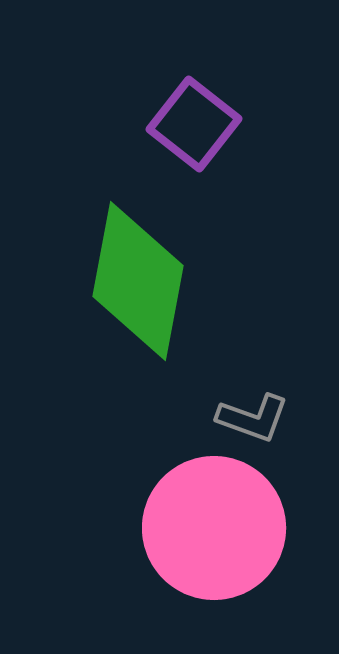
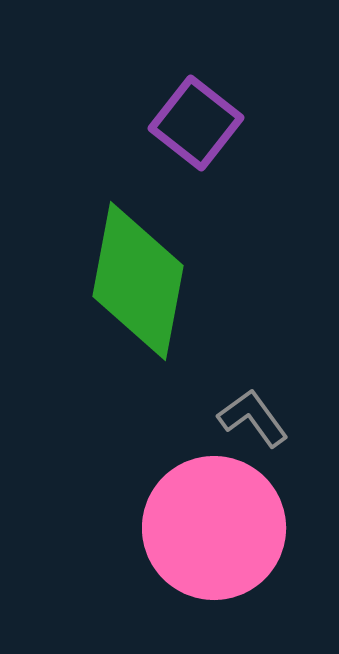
purple square: moved 2 px right, 1 px up
gray L-shape: rotated 146 degrees counterclockwise
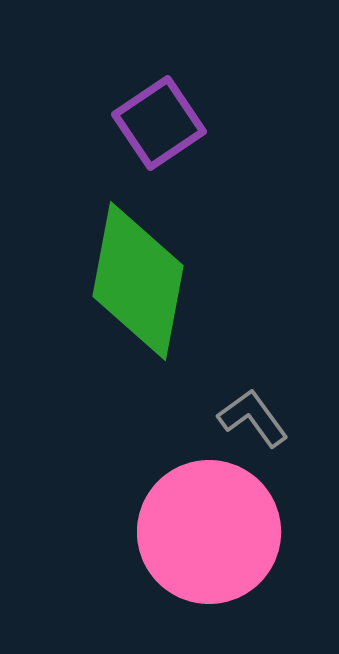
purple square: moved 37 px left; rotated 18 degrees clockwise
pink circle: moved 5 px left, 4 px down
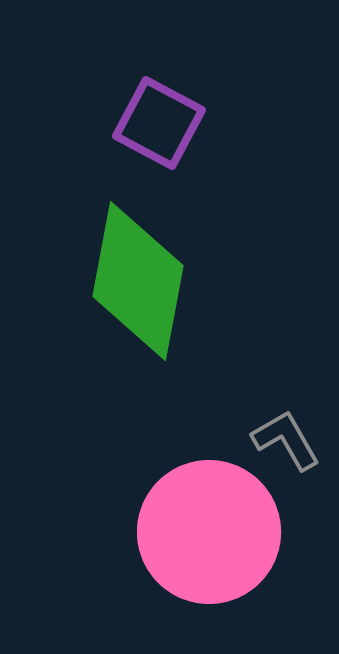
purple square: rotated 28 degrees counterclockwise
gray L-shape: moved 33 px right, 22 px down; rotated 6 degrees clockwise
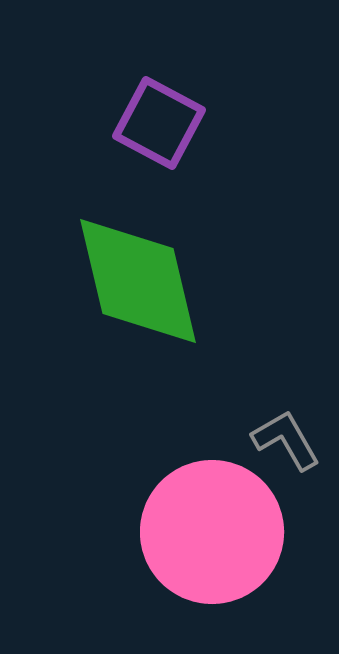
green diamond: rotated 24 degrees counterclockwise
pink circle: moved 3 px right
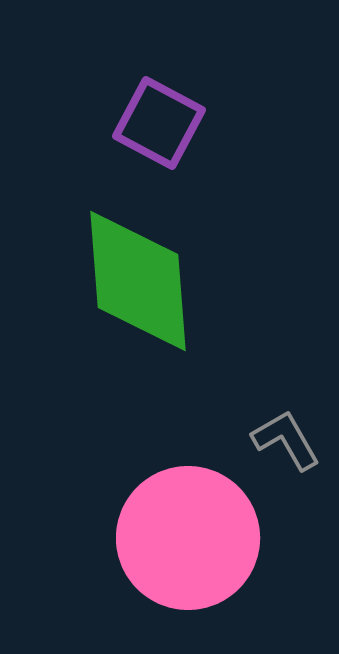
green diamond: rotated 9 degrees clockwise
pink circle: moved 24 px left, 6 px down
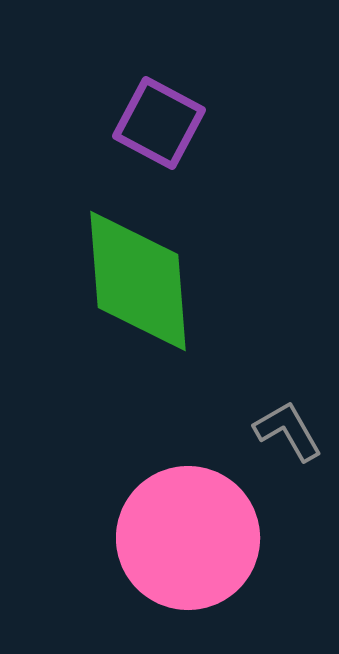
gray L-shape: moved 2 px right, 9 px up
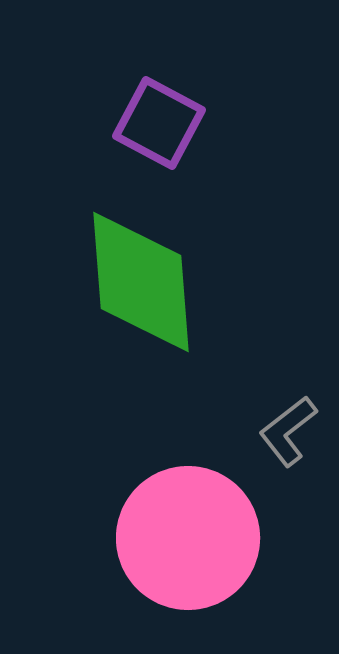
green diamond: moved 3 px right, 1 px down
gray L-shape: rotated 98 degrees counterclockwise
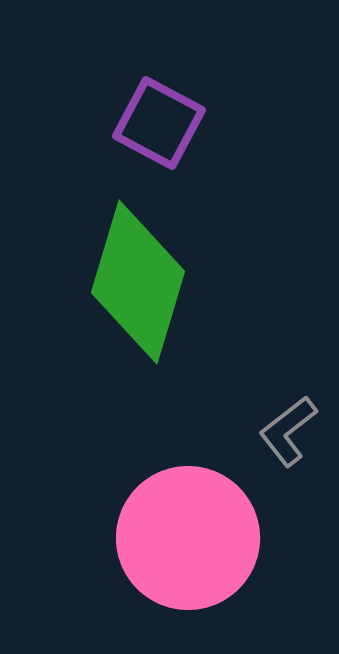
green diamond: moved 3 px left; rotated 21 degrees clockwise
